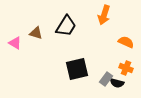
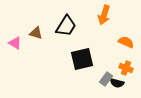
black square: moved 5 px right, 10 px up
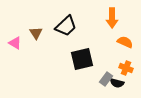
orange arrow: moved 8 px right, 3 px down; rotated 18 degrees counterclockwise
black trapezoid: rotated 15 degrees clockwise
brown triangle: rotated 40 degrees clockwise
orange semicircle: moved 1 px left
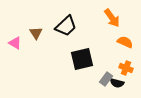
orange arrow: rotated 36 degrees counterclockwise
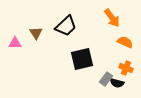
pink triangle: rotated 32 degrees counterclockwise
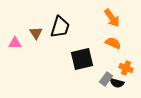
black trapezoid: moved 6 px left, 1 px down; rotated 30 degrees counterclockwise
orange semicircle: moved 12 px left, 1 px down
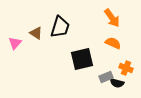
brown triangle: rotated 24 degrees counterclockwise
pink triangle: rotated 48 degrees counterclockwise
gray rectangle: moved 2 px up; rotated 32 degrees clockwise
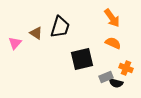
black semicircle: moved 1 px left
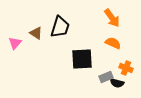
black square: rotated 10 degrees clockwise
black semicircle: moved 1 px right
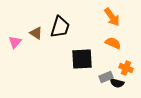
orange arrow: moved 1 px up
pink triangle: moved 1 px up
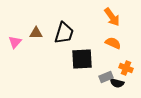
black trapezoid: moved 4 px right, 6 px down
brown triangle: rotated 32 degrees counterclockwise
